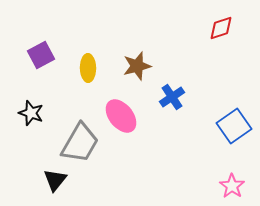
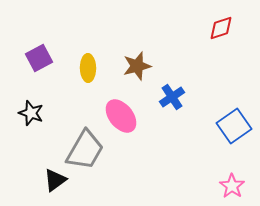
purple square: moved 2 px left, 3 px down
gray trapezoid: moved 5 px right, 7 px down
black triangle: rotated 15 degrees clockwise
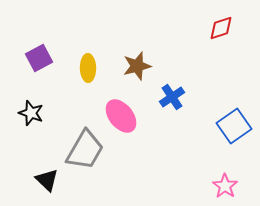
black triangle: moved 8 px left; rotated 40 degrees counterclockwise
pink star: moved 7 px left
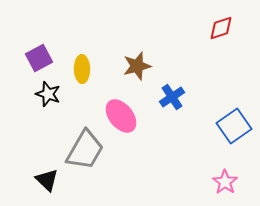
yellow ellipse: moved 6 px left, 1 px down
black star: moved 17 px right, 19 px up
pink star: moved 4 px up
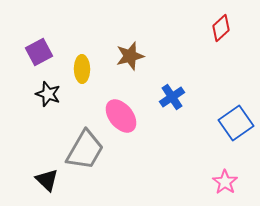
red diamond: rotated 24 degrees counterclockwise
purple square: moved 6 px up
brown star: moved 7 px left, 10 px up
blue square: moved 2 px right, 3 px up
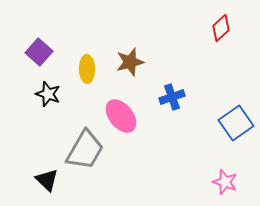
purple square: rotated 20 degrees counterclockwise
brown star: moved 6 px down
yellow ellipse: moved 5 px right
blue cross: rotated 15 degrees clockwise
pink star: rotated 15 degrees counterclockwise
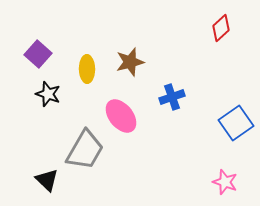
purple square: moved 1 px left, 2 px down
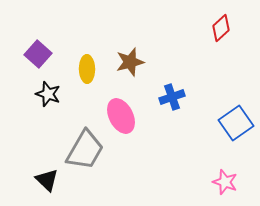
pink ellipse: rotated 12 degrees clockwise
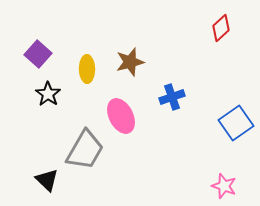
black star: rotated 15 degrees clockwise
pink star: moved 1 px left, 4 px down
